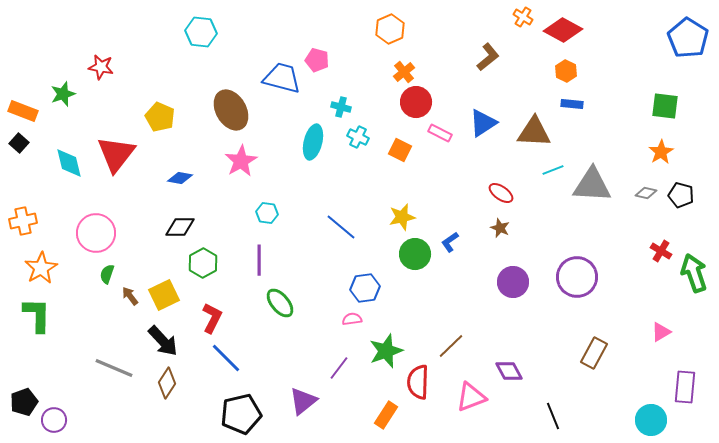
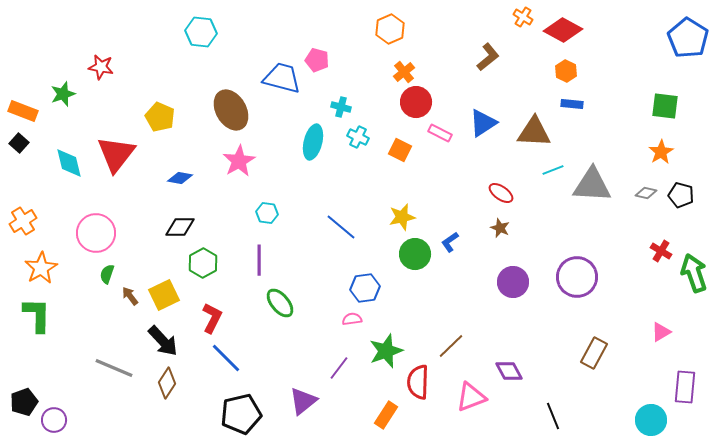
pink star at (241, 161): moved 2 px left
orange cross at (23, 221): rotated 20 degrees counterclockwise
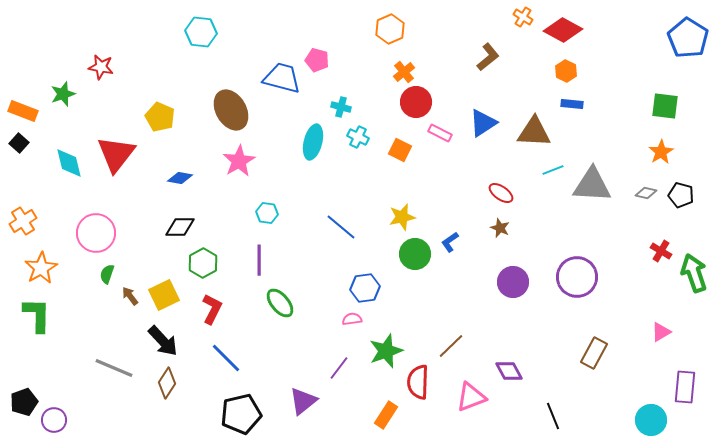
red L-shape at (212, 318): moved 9 px up
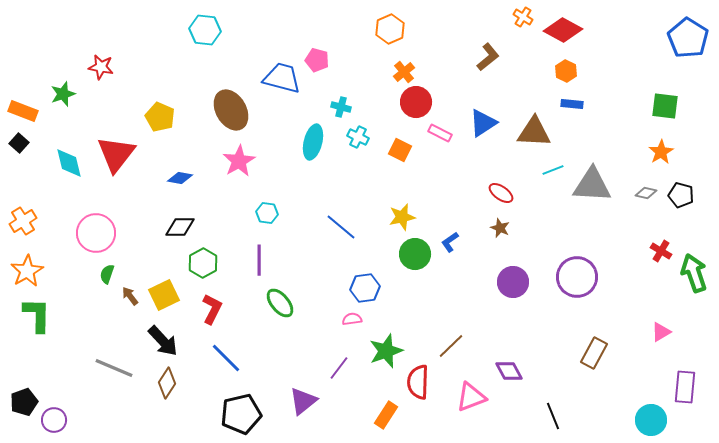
cyan hexagon at (201, 32): moved 4 px right, 2 px up
orange star at (41, 268): moved 14 px left, 3 px down
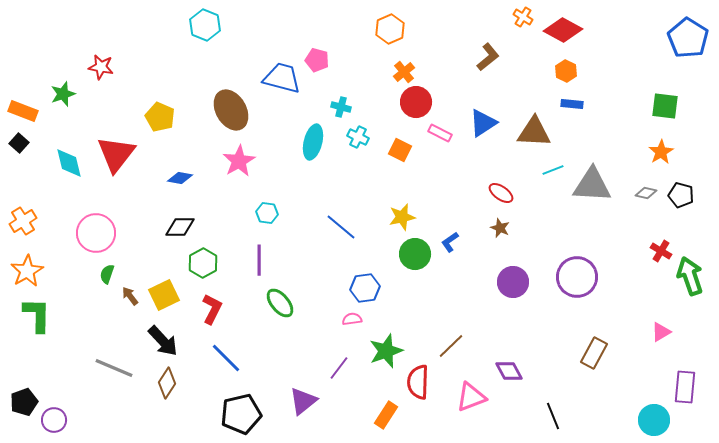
cyan hexagon at (205, 30): moved 5 px up; rotated 16 degrees clockwise
green arrow at (694, 273): moved 4 px left, 3 px down
cyan circle at (651, 420): moved 3 px right
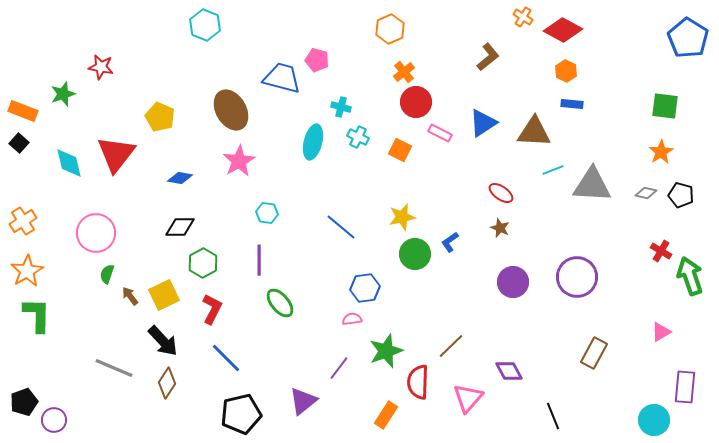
pink triangle at (471, 397): moved 3 px left, 1 px down; rotated 28 degrees counterclockwise
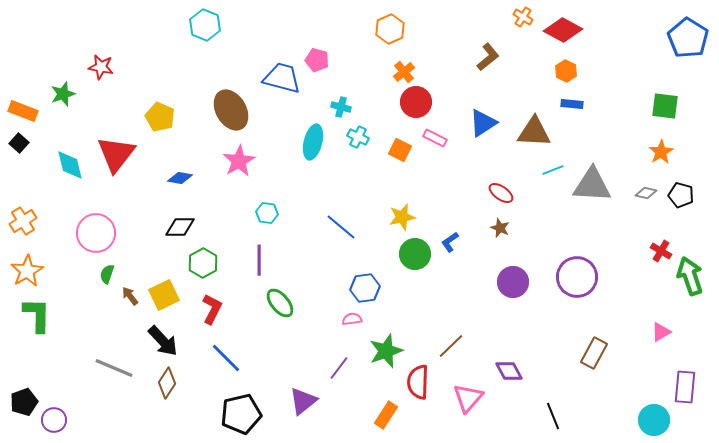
pink rectangle at (440, 133): moved 5 px left, 5 px down
cyan diamond at (69, 163): moved 1 px right, 2 px down
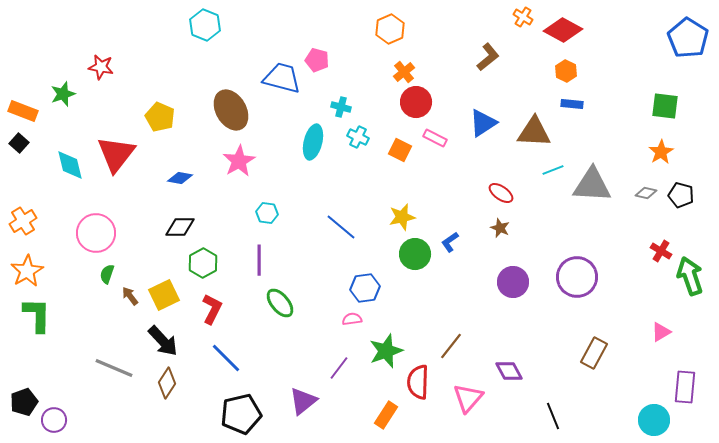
brown line at (451, 346): rotated 8 degrees counterclockwise
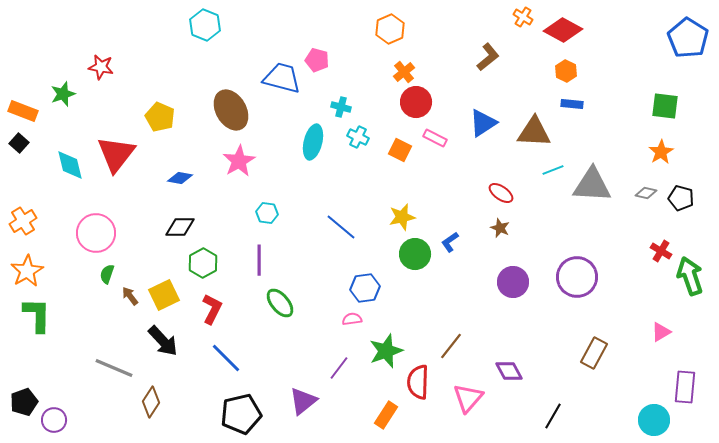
black pentagon at (681, 195): moved 3 px down
brown diamond at (167, 383): moved 16 px left, 19 px down
black line at (553, 416): rotated 52 degrees clockwise
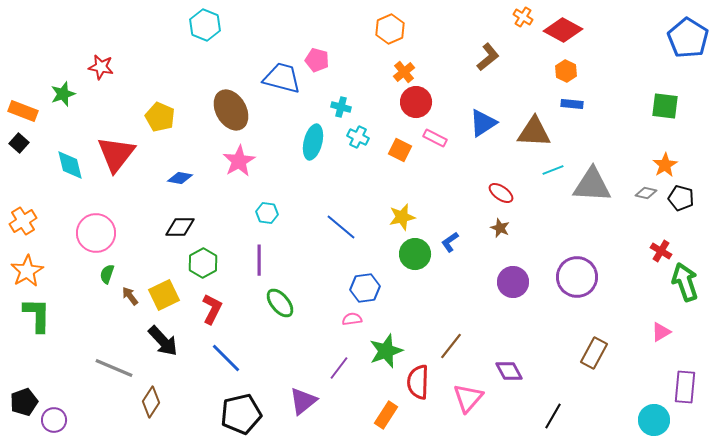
orange star at (661, 152): moved 4 px right, 13 px down
green arrow at (690, 276): moved 5 px left, 6 px down
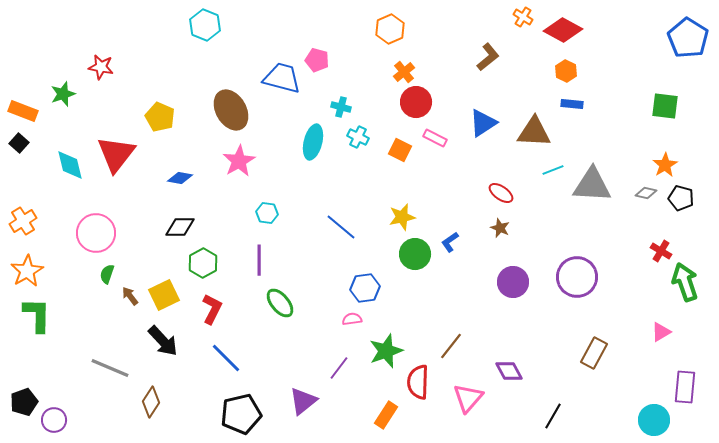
gray line at (114, 368): moved 4 px left
